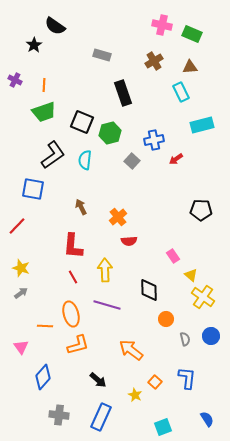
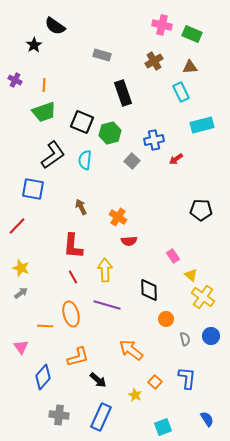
orange cross at (118, 217): rotated 18 degrees counterclockwise
orange L-shape at (78, 345): moved 12 px down
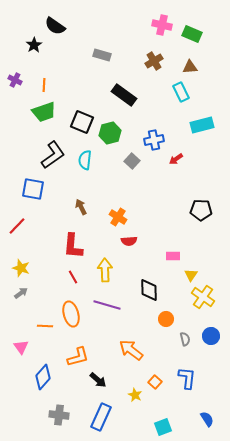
black rectangle at (123, 93): moved 1 px right, 2 px down; rotated 35 degrees counterclockwise
pink rectangle at (173, 256): rotated 56 degrees counterclockwise
yellow triangle at (191, 275): rotated 24 degrees clockwise
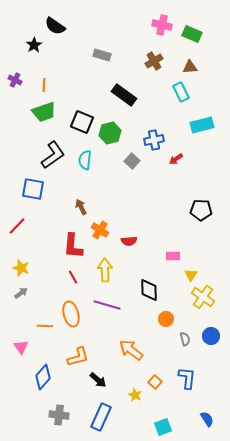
orange cross at (118, 217): moved 18 px left, 13 px down
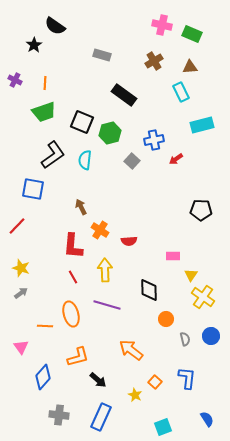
orange line at (44, 85): moved 1 px right, 2 px up
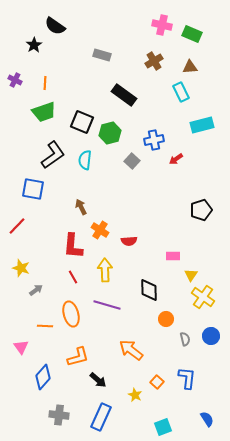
black pentagon at (201, 210): rotated 20 degrees counterclockwise
gray arrow at (21, 293): moved 15 px right, 3 px up
orange square at (155, 382): moved 2 px right
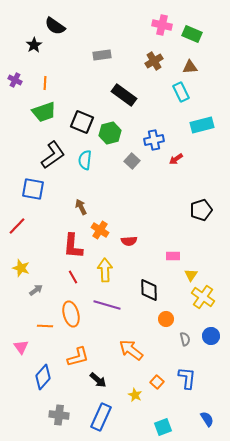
gray rectangle at (102, 55): rotated 24 degrees counterclockwise
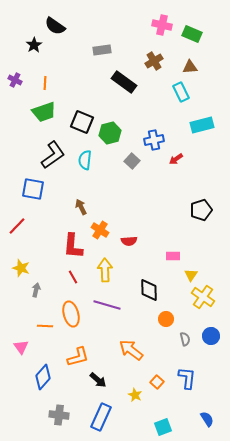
gray rectangle at (102, 55): moved 5 px up
black rectangle at (124, 95): moved 13 px up
gray arrow at (36, 290): rotated 40 degrees counterclockwise
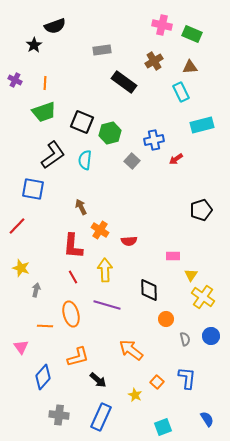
black semicircle at (55, 26): rotated 55 degrees counterclockwise
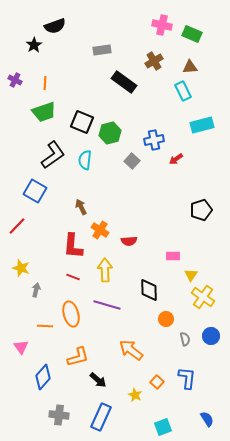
cyan rectangle at (181, 92): moved 2 px right, 1 px up
blue square at (33, 189): moved 2 px right, 2 px down; rotated 20 degrees clockwise
red line at (73, 277): rotated 40 degrees counterclockwise
